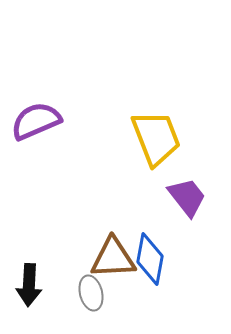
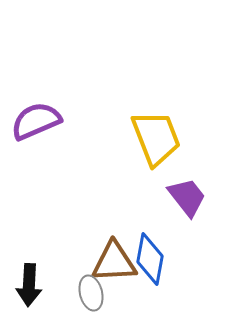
brown triangle: moved 1 px right, 4 px down
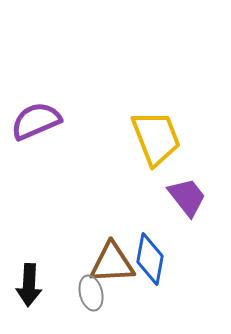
brown triangle: moved 2 px left, 1 px down
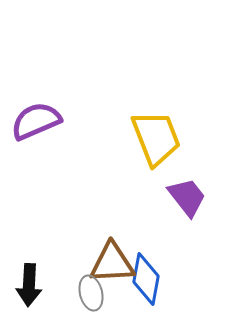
blue diamond: moved 4 px left, 20 px down
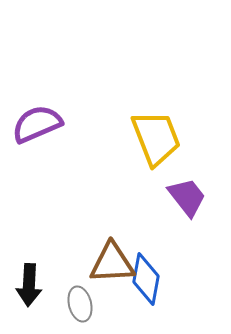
purple semicircle: moved 1 px right, 3 px down
gray ellipse: moved 11 px left, 11 px down
